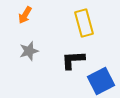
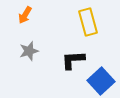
yellow rectangle: moved 4 px right, 1 px up
blue square: rotated 16 degrees counterclockwise
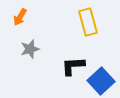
orange arrow: moved 5 px left, 2 px down
gray star: moved 1 px right, 2 px up
black L-shape: moved 6 px down
